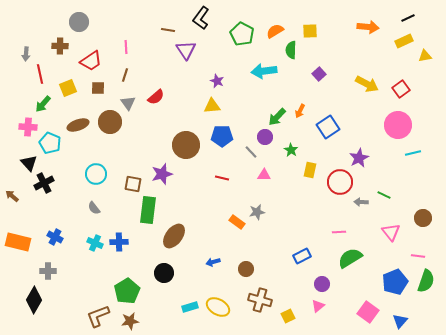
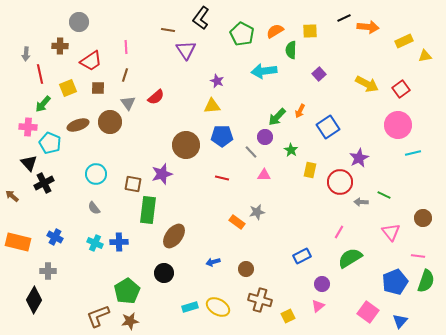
black line at (408, 18): moved 64 px left
pink line at (339, 232): rotated 56 degrees counterclockwise
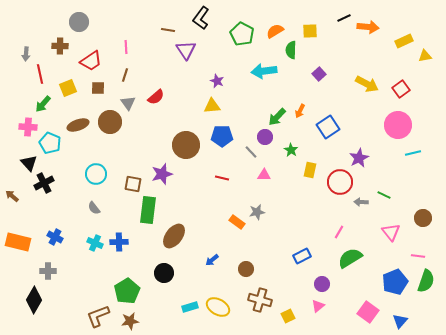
blue arrow at (213, 262): moved 1 px left, 2 px up; rotated 24 degrees counterclockwise
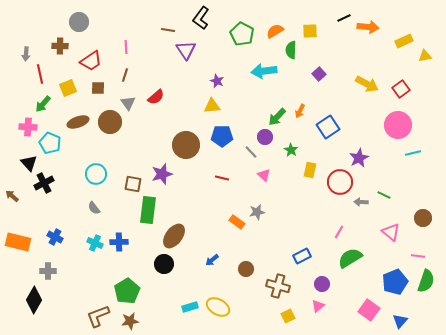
brown ellipse at (78, 125): moved 3 px up
pink triangle at (264, 175): rotated 40 degrees clockwise
pink triangle at (391, 232): rotated 12 degrees counterclockwise
black circle at (164, 273): moved 9 px up
brown cross at (260, 300): moved 18 px right, 14 px up
pink square at (368, 312): moved 1 px right, 2 px up
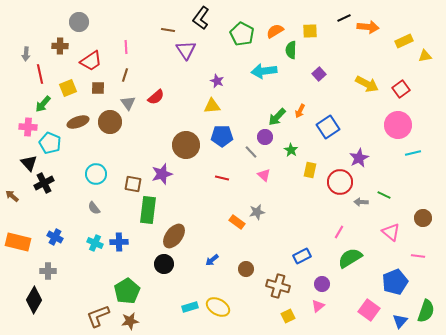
green semicircle at (426, 281): moved 30 px down
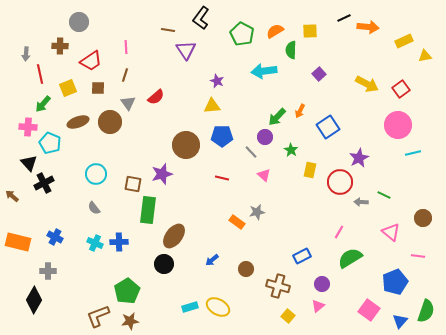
yellow square at (288, 316): rotated 24 degrees counterclockwise
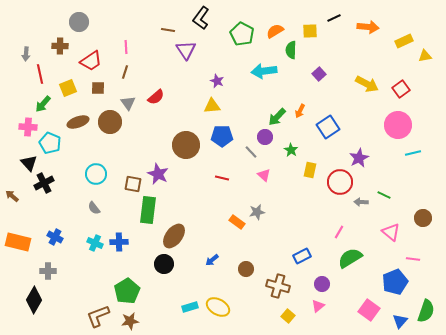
black line at (344, 18): moved 10 px left
brown line at (125, 75): moved 3 px up
purple star at (162, 174): moved 4 px left; rotated 30 degrees counterclockwise
pink line at (418, 256): moved 5 px left, 3 px down
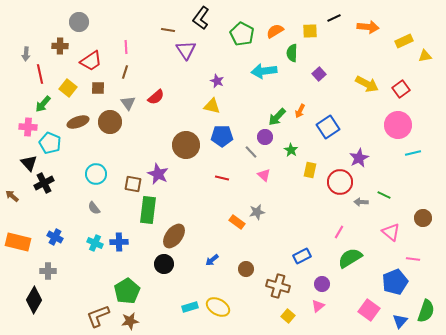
green semicircle at (291, 50): moved 1 px right, 3 px down
yellow square at (68, 88): rotated 30 degrees counterclockwise
yellow triangle at (212, 106): rotated 18 degrees clockwise
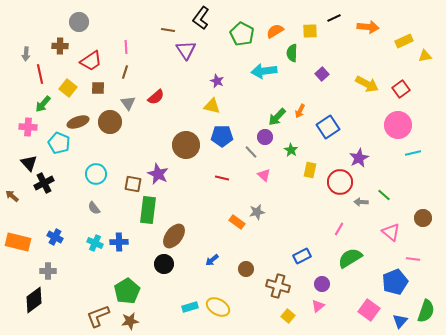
purple square at (319, 74): moved 3 px right
cyan pentagon at (50, 143): moved 9 px right
green line at (384, 195): rotated 16 degrees clockwise
pink line at (339, 232): moved 3 px up
black diamond at (34, 300): rotated 24 degrees clockwise
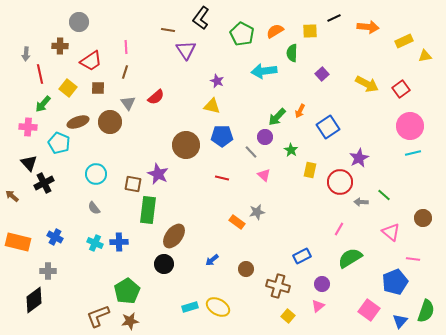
pink circle at (398, 125): moved 12 px right, 1 px down
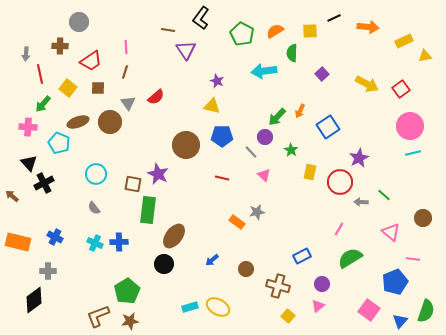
yellow rectangle at (310, 170): moved 2 px down
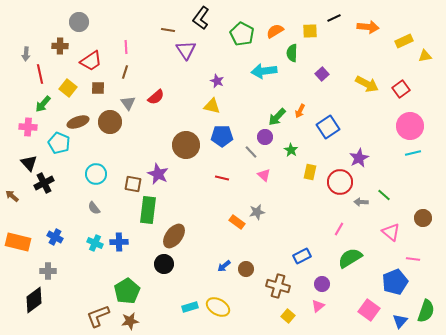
blue arrow at (212, 260): moved 12 px right, 6 px down
